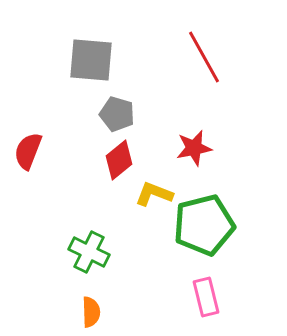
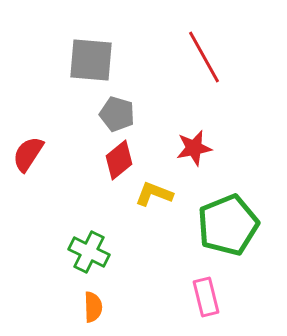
red semicircle: moved 3 px down; rotated 12 degrees clockwise
green pentagon: moved 24 px right; rotated 8 degrees counterclockwise
orange semicircle: moved 2 px right, 5 px up
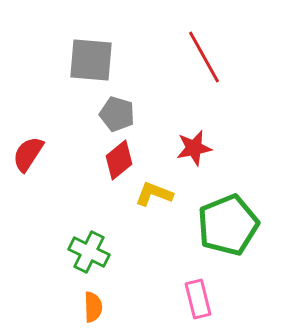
pink rectangle: moved 8 px left, 2 px down
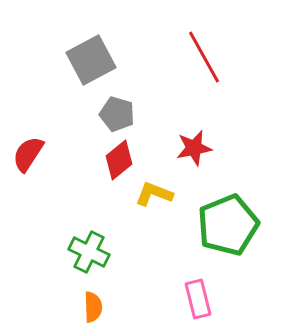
gray square: rotated 33 degrees counterclockwise
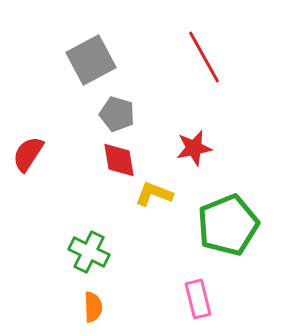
red diamond: rotated 60 degrees counterclockwise
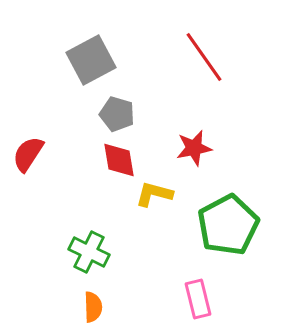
red line: rotated 6 degrees counterclockwise
yellow L-shape: rotated 6 degrees counterclockwise
green pentagon: rotated 6 degrees counterclockwise
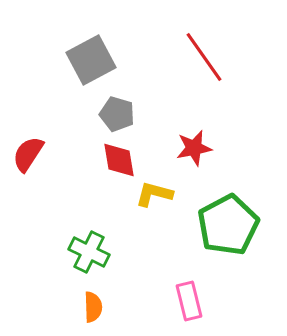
pink rectangle: moved 9 px left, 2 px down
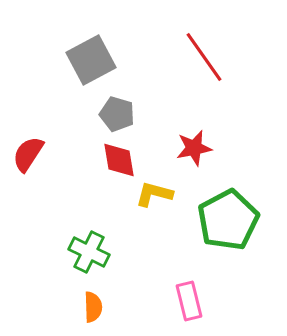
green pentagon: moved 5 px up
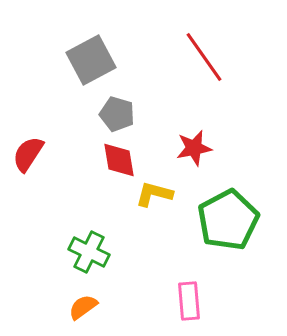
pink rectangle: rotated 9 degrees clockwise
orange semicircle: moved 10 px left; rotated 124 degrees counterclockwise
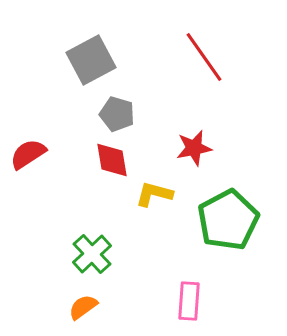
red semicircle: rotated 24 degrees clockwise
red diamond: moved 7 px left
green cross: moved 3 px right, 2 px down; rotated 21 degrees clockwise
pink rectangle: rotated 9 degrees clockwise
